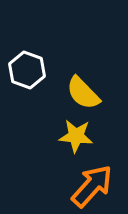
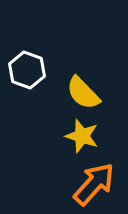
yellow star: moved 6 px right; rotated 12 degrees clockwise
orange arrow: moved 2 px right, 2 px up
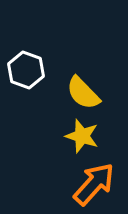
white hexagon: moved 1 px left
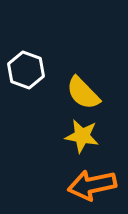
yellow star: rotated 8 degrees counterclockwise
orange arrow: moved 2 px left, 1 px down; rotated 144 degrees counterclockwise
